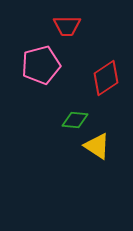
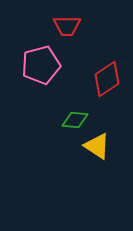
red diamond: moved 1 px right, 1 px down
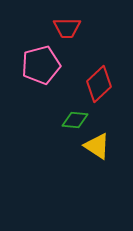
red trapezoid: moved 2 px down
red diamond: moved 8 px left, 5 px down; rotated 9 degrees counterclockwise
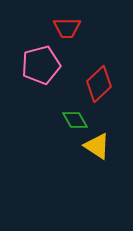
green diamond: rotated 56 degrees clockwise
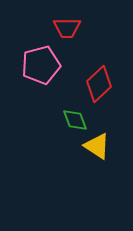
green diamond: rotated 8 degrees clockwise
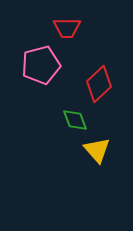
yellow triangle: moved 4 px down; rotated 16 degrees clockwise
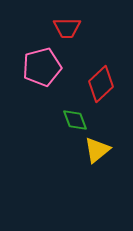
pink pentagon: moved 1 px right, 2 px down
red diamond: moved 2 px right
yellow triangle: rotated 32 degrees clockwise
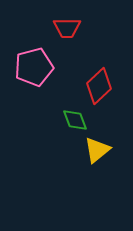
pink pentagon: moved 8 px left
red diamond: moved 2 px left, 2 px down
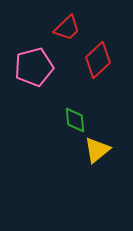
red trapezoid: rotated 44 degrees counterclockwise
red diamond: moved 1 px left, 26 px up
green diamond: rotated 16 degrees clockwise
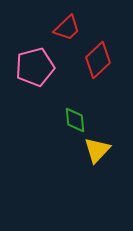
pink pentagon: moved 1 px right
yellow triangle: rotated 8 degrees counterclockwise
